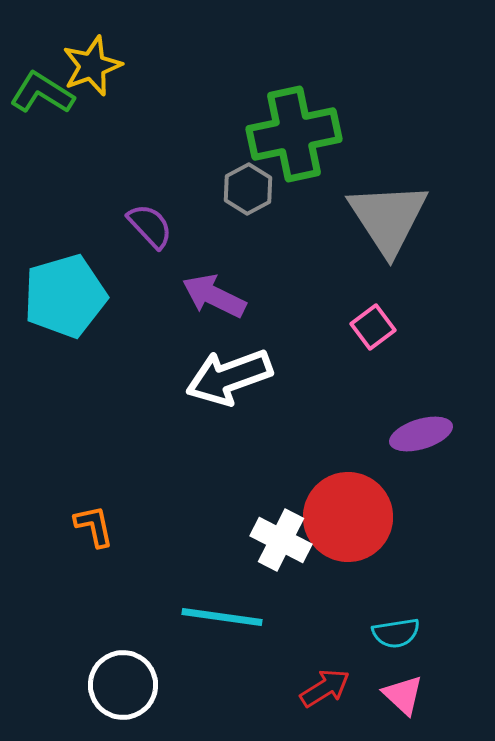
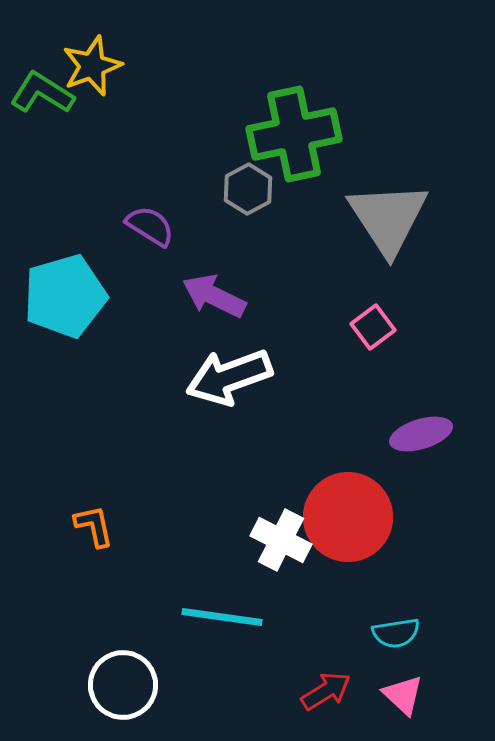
purple semicircle: rotated 15 degrees counterclockwise
red arrow: moved 1 px right, 3 px down
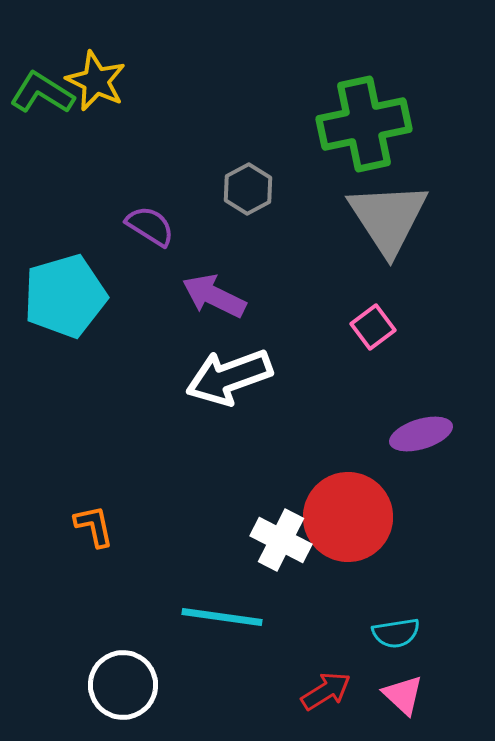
yellow star: moved 4 px right, 15 px down; rotated 26 degrees counterclockwise
green cross: moved 70 px right, 10 px up
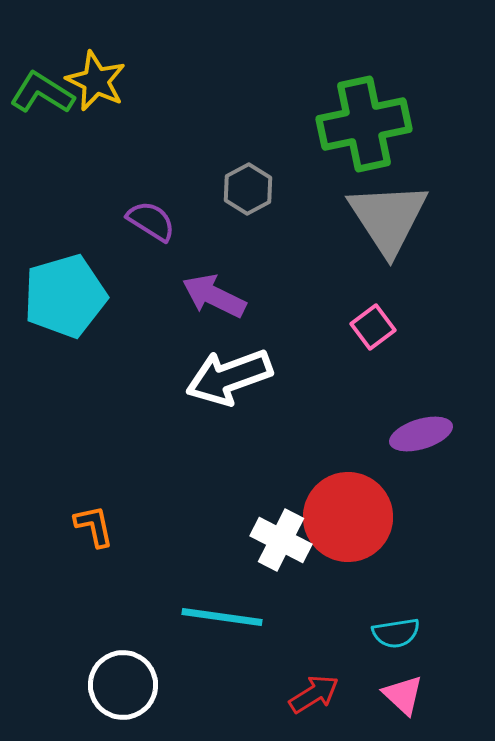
purple semicircle: moved 1 px right, 5 px up
red arrow: moved 12 px left, 3 px down
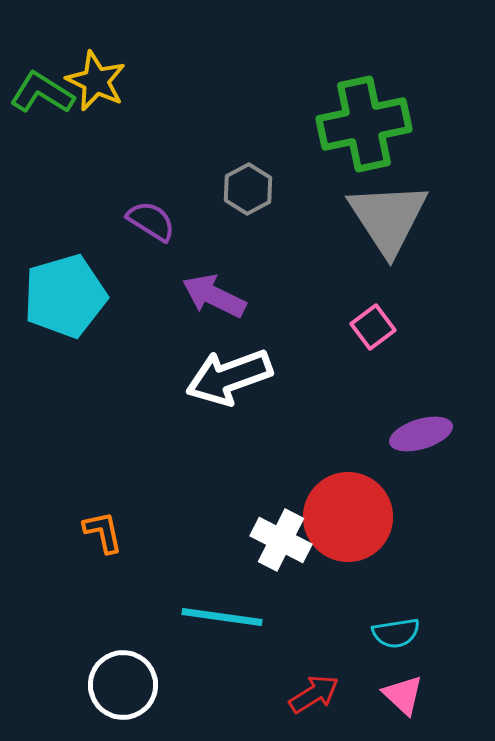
orange L-shape: moved 9 px right, 6 px down
